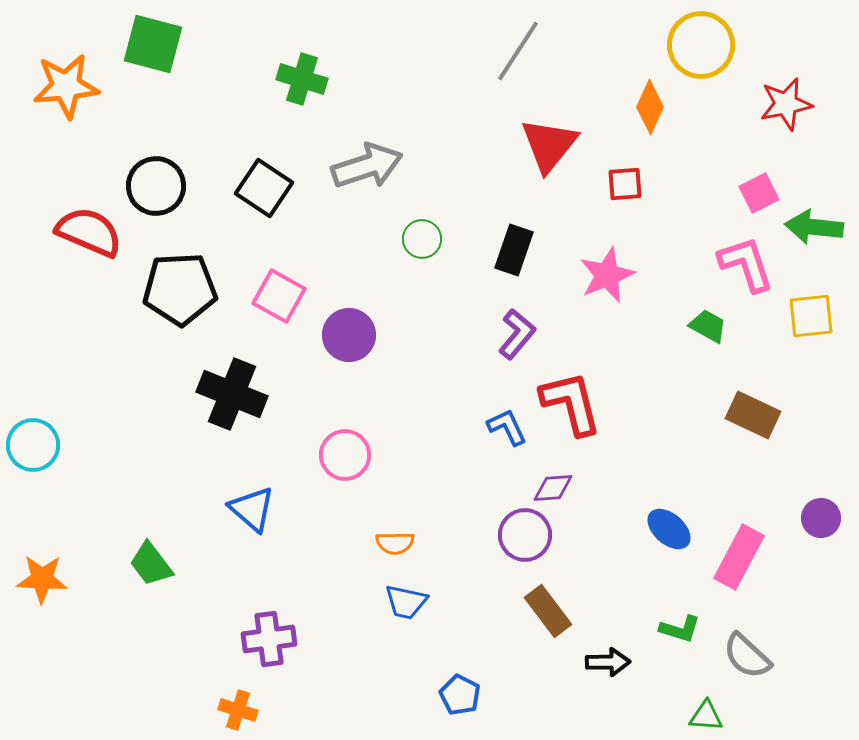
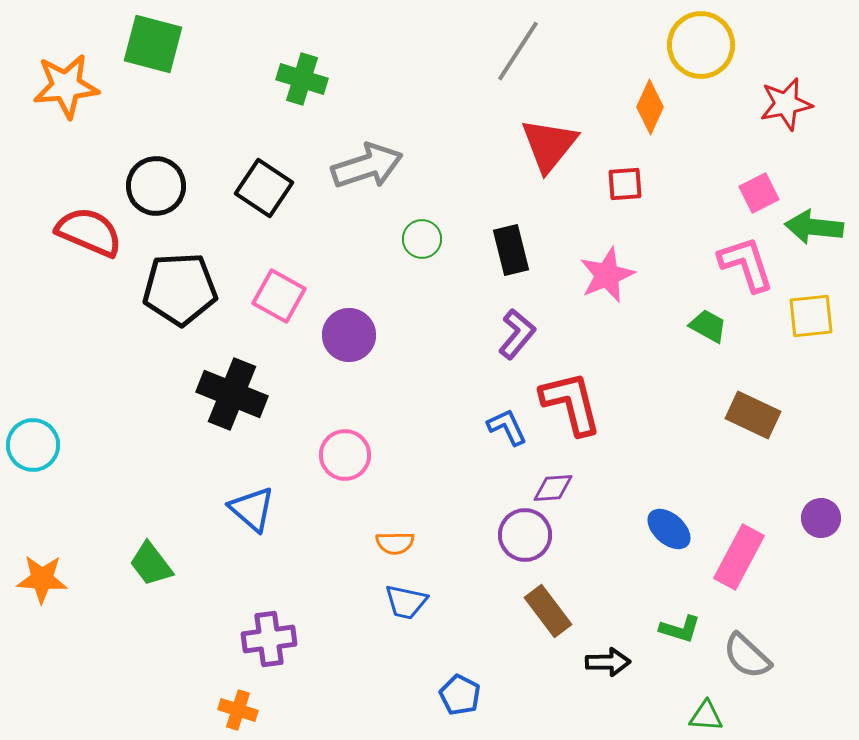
black rectangle at (514, 250): moved 3 px left; rotated 33 degrees counterclockwise
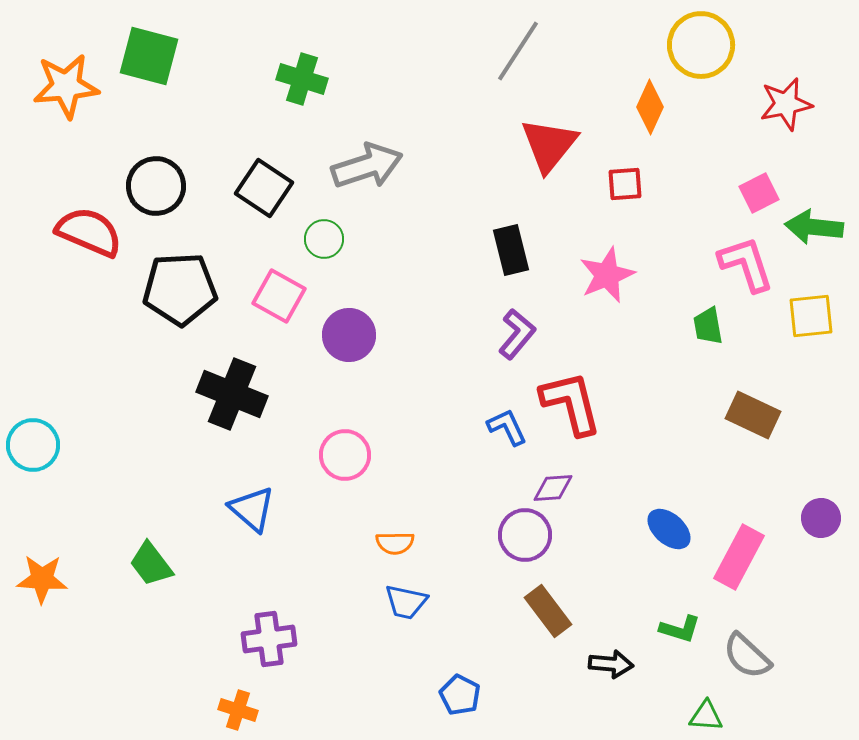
green square at (153, 44): moved 4 px left, 12 px down
green circle at (422, 239): moved 98 px left
green trapezoid at (708, 326): rotated 129 degrees counterclockwise
black arrow at (608, 662): moved 3 px right, 2 px down; rotated 6 degrees clockwise
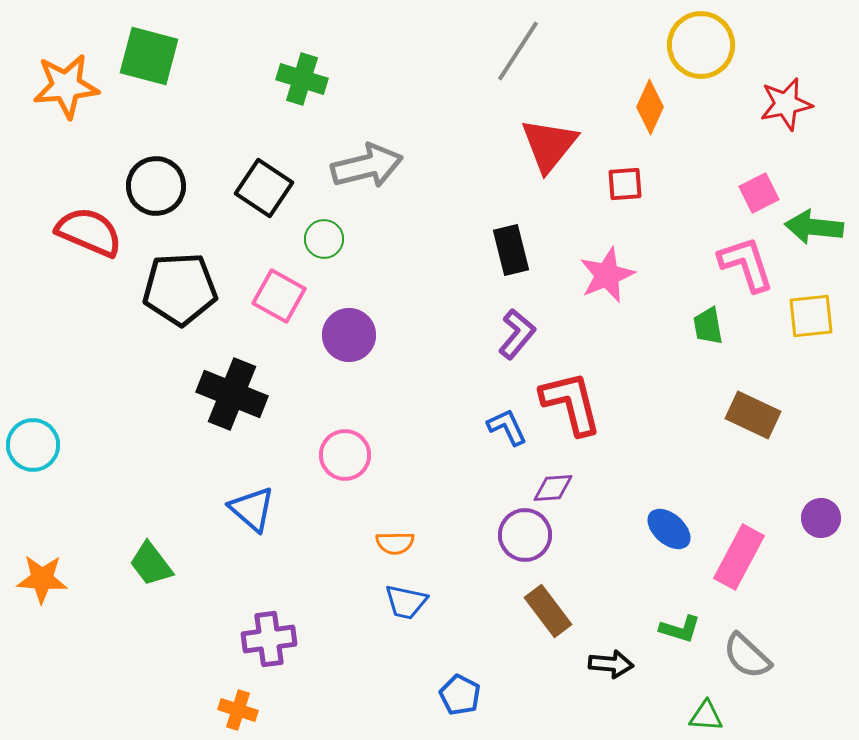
gray arrow at (367, 166): rotated 4 degrees clockwise
